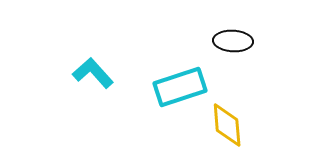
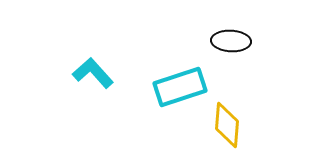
black ellipse: moved 2 px left
yellow diamond: rotated 9 degrees clockwise
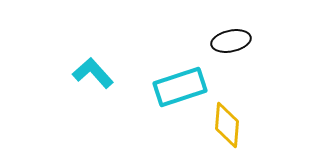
black ellipse: rotated 15 degrees counterclockwise
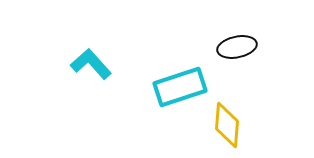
black ellipse: moved 6 px right, 6 px down
cyan L-shape: moved 2 px left, 9 px up
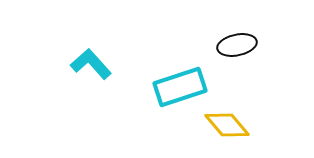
black ellipse: moved 2 px up
yellow diamond: rotated 45 degrees counterclockwise
